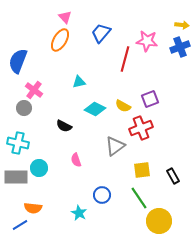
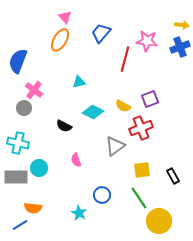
cyan diamond: moved 2 px left, 3 px down
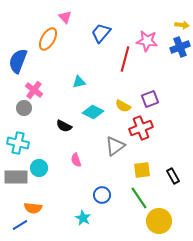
orange ellipse: moved 12 px left, 1 px up
cyan star: moved 4 px right, 5 px down
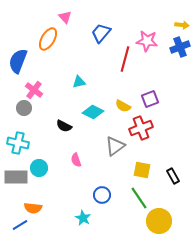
yellow square: rotated 18 degrees clockwise
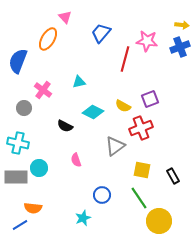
pink cross: moved 9 px right
black semicircle: moved 1 px right
cyan star: rotated 21 degrees clockwise
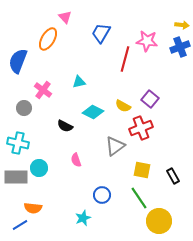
blue trapezoid: rotated 10 degrees counterclockwise
purple square: rotated 30 degrees counterclockwise
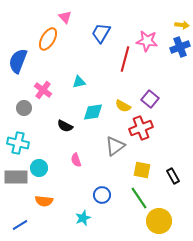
cyan diamond: rotated 35 degrees counterclockwise
orange semicircle: moved 11 px right, 7 px up
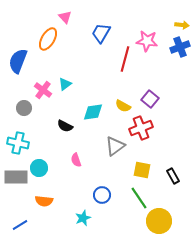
cyan triangle: moved 14 px left, 2 px down; rotated 24 degrees counterclockwise
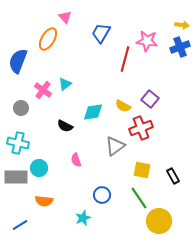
gray circle: moved 3 px left
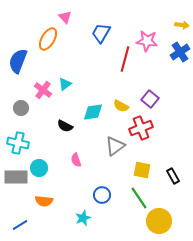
blue cross: moved 5 px down; rotated 12 degrees counterclockwise
yellow semicircle: moved 2 px left
